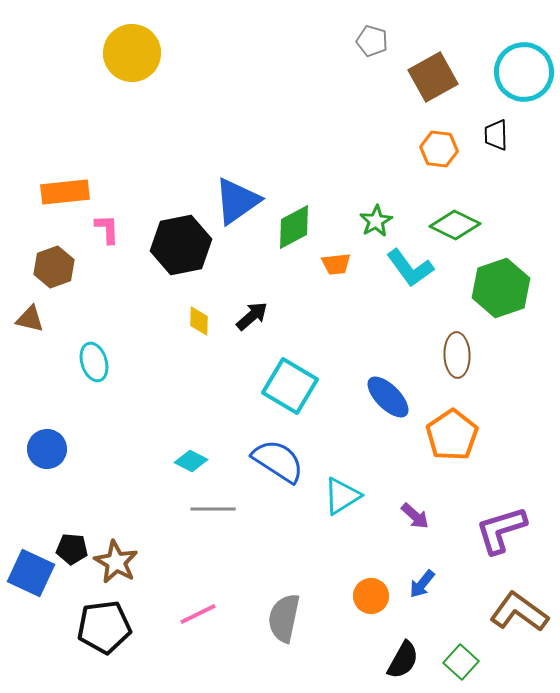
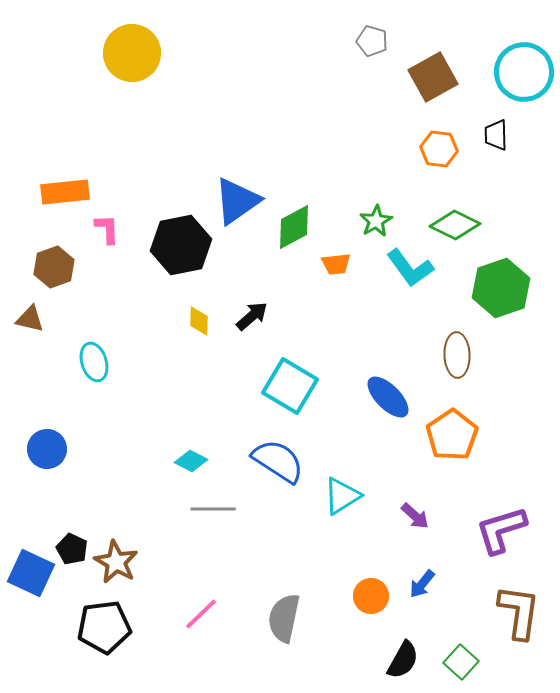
black pentagon at (72, 549): rotated 20 degrees clockwise
brown L-shape at (519, 612): rotated 62 degrees clockwise
pink line at (198, 614): moved 3 px right; rotated 18 degrees counterclockwise
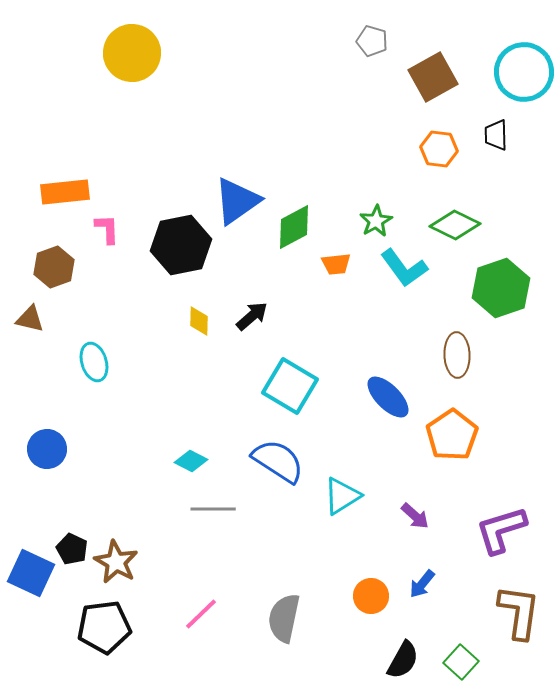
cyan L-shape at (410, 268): moved 6 px left
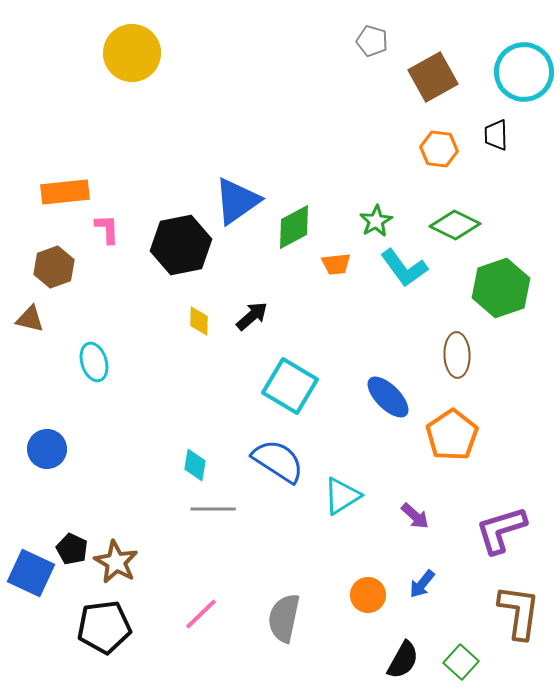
cyan diamond at (191, 461): moved 4 px right, 4 px down; rotated 72 degrees clockwise
orange circle at (371, 596): moved 3 px left, 1 px up
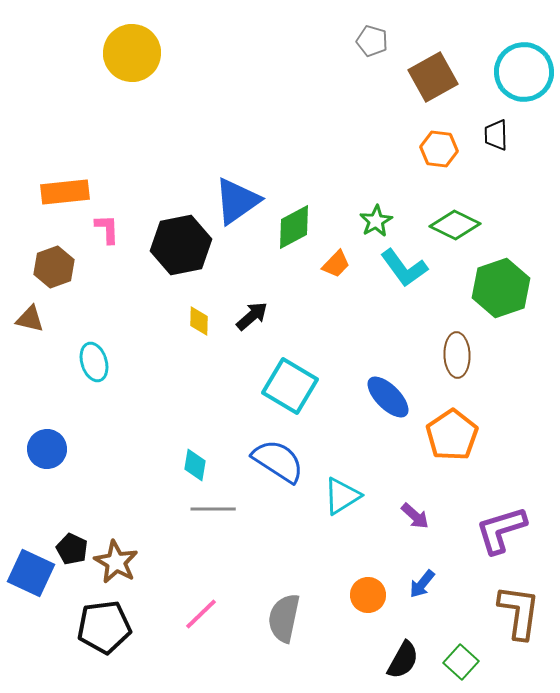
orange trapezoid at (336, 264): rotated 40 degrees counterclockwise
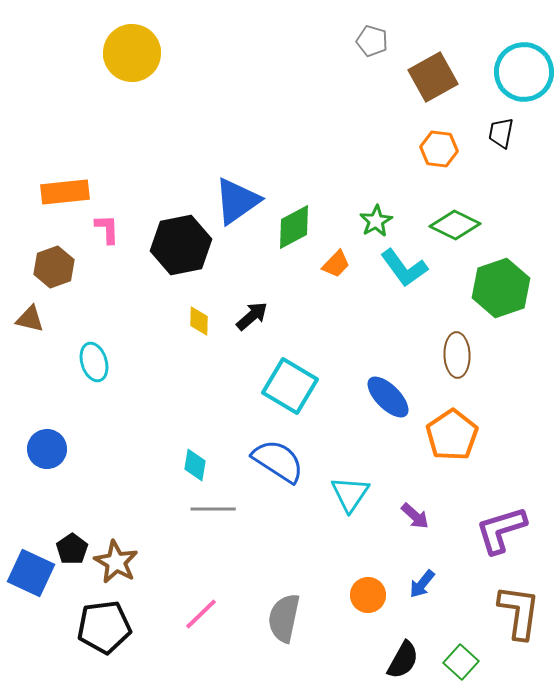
black trapezoid at (496, 135): moved 5 px right, 2 px up; rotated 12 degrees clockwise
cyan triangle at (342, 496): moved 8 px right, 2 px up; rotated 24 degrees counterclockwise
black pentagon at (72, 549): rotated 12 degrees clockwise
